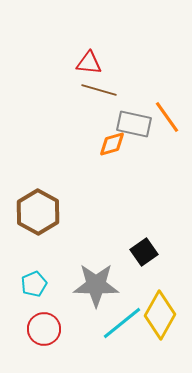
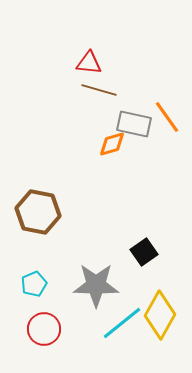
brown hexagon: rotated 18 degrees counterclockwise
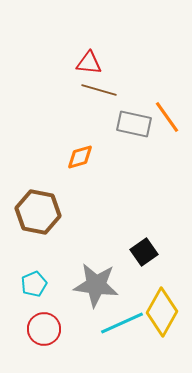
orange diamond: moved 32 px left, 13 px down
gray star: rotated 6 degrees clockwise
yellow diamond: moved 2 px right, 3 px up
cyan line: rotated 15 degrees clockwise
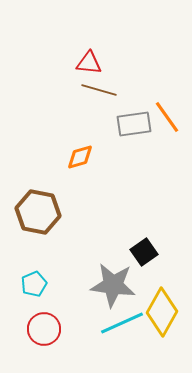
gray rectangle: rotated 20 degrees counterclockwise
gray star: moved 17 px right
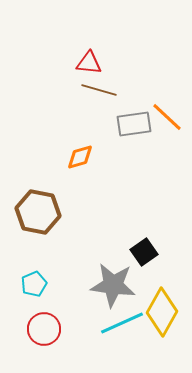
orange line: rotated 12 degrees counterclockwise
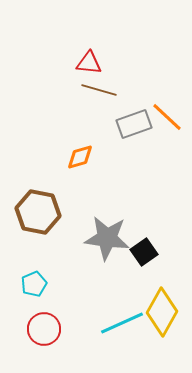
gray rectangle: rotated 12 degrees counterclockwise
gray star: moved 6 px left, 47 px up
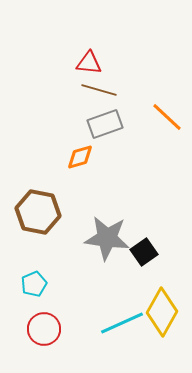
gray rectangle: moved 29 px left
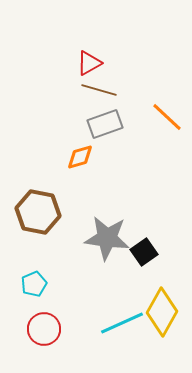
red triangle: rotated 36 degrees counterclockwise
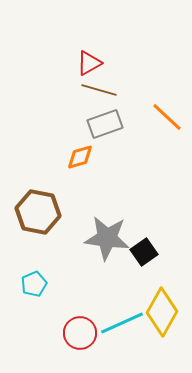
red circle: moved 36 px right, 4 px down
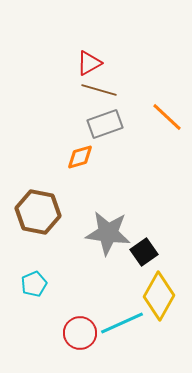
gray star: moved 1 px right, 5 px up
yellow diamond: moved 3 px left, 16 px up
